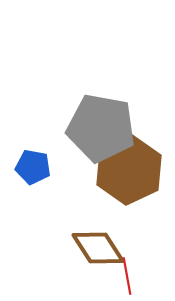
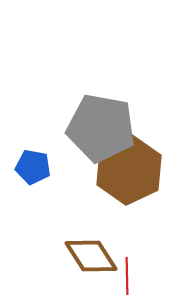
brown diamond: moved 7 px left, 8 px down
red line: rotated 9 degrees clockwise
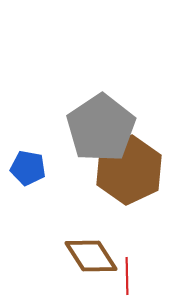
gray pentagon: rotated 28 degrees clockwise
blue pentagon: moved 5 px left, 1 px down
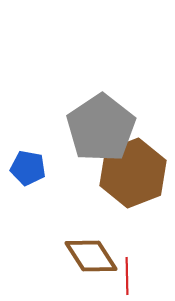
brown hexagon: moved 4 px right, 3 px down; rotated 4 degrees clockwise
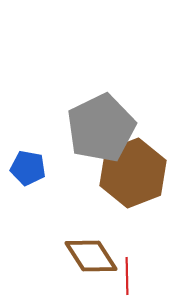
gray pentagon: rotated 8 degrees clockwise
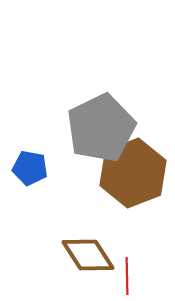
blue pentagon: moved 2 px right
brown diamond: moved 3 px left, 1 px up
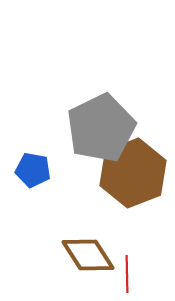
blue pentagon: moved 3 px right, 2 px down
red line: moved 2 px up
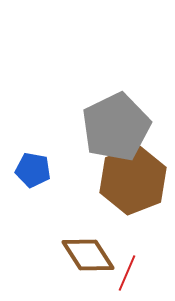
gray pentagon: moved 15 px right, 1 px up
brown hexagon: moved 7 px down
red line: moved 1 px up; rotated 24 degrees clockwise
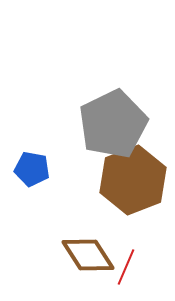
gray pentagon: moved 3 px left, 3 px up
blue pentagon: moved 1 px left, 1 px up
red line: moved 1 px left, 6 px up
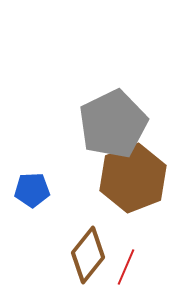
blue pentagon: moved 21 px down; rotated 12 degrees counterclockwise
brown hexagon: moved 2 px up
brown diamond: rotated 72 degrees clockwise
